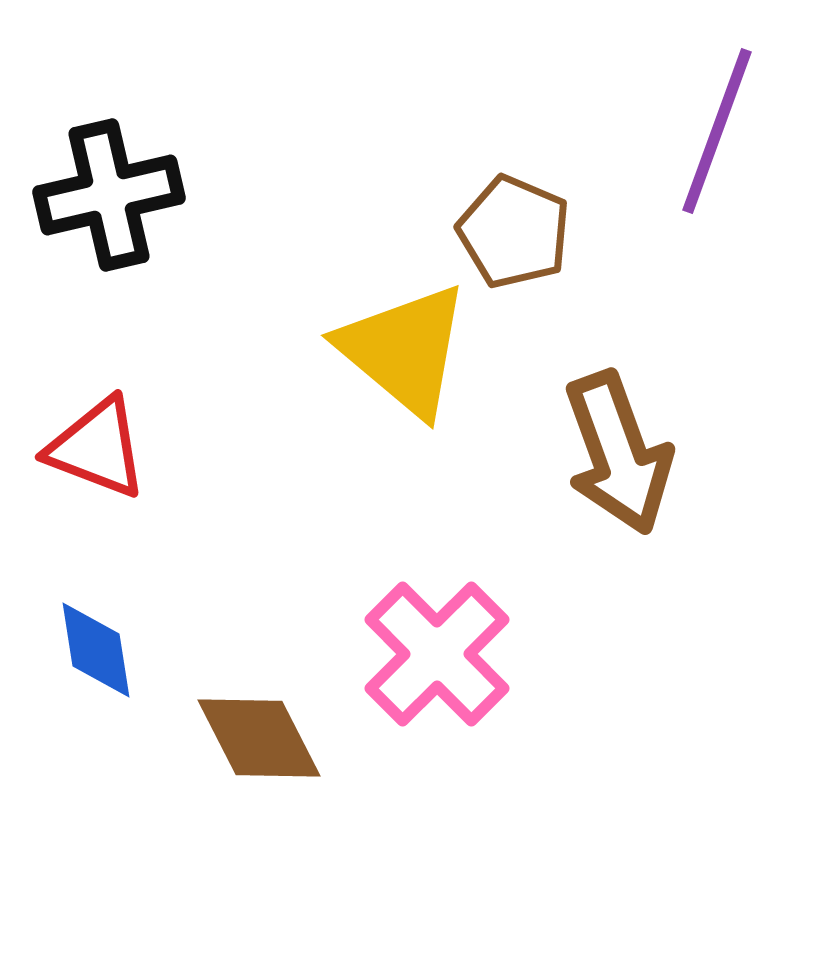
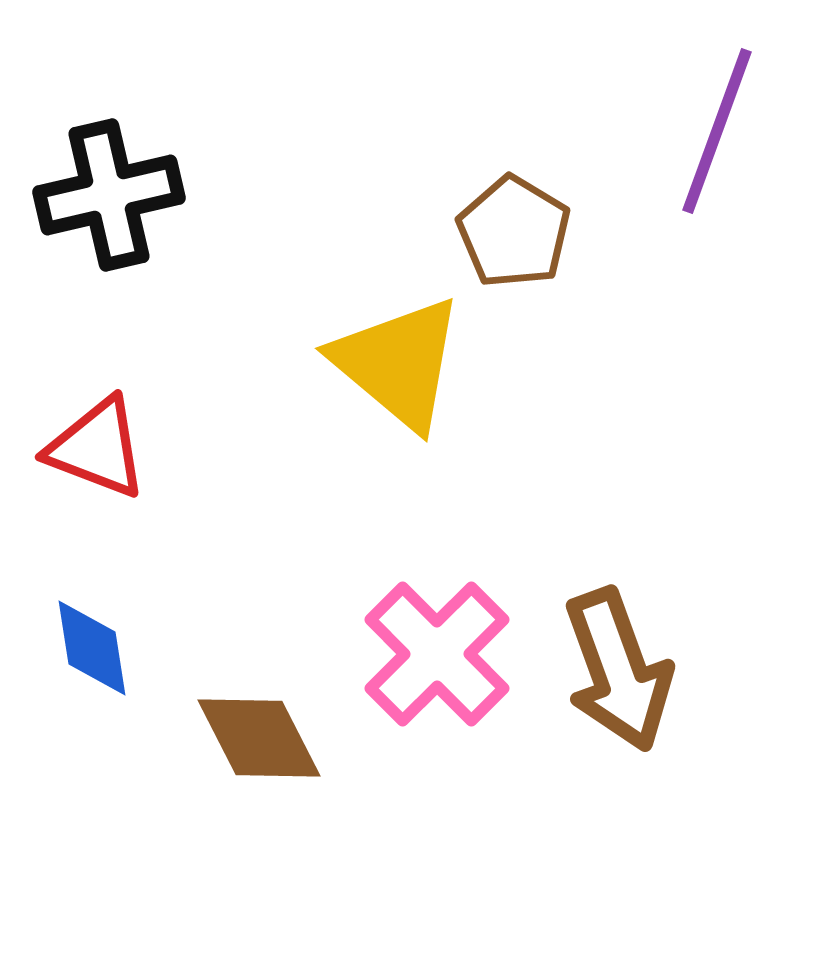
brown pentagon: rotated 8 degrees clockwise
yellow triangle: moved 6 px left, 13 px down
brown arrow: moved 217 px down
blue diamond: moved 4 px left, 2 px up
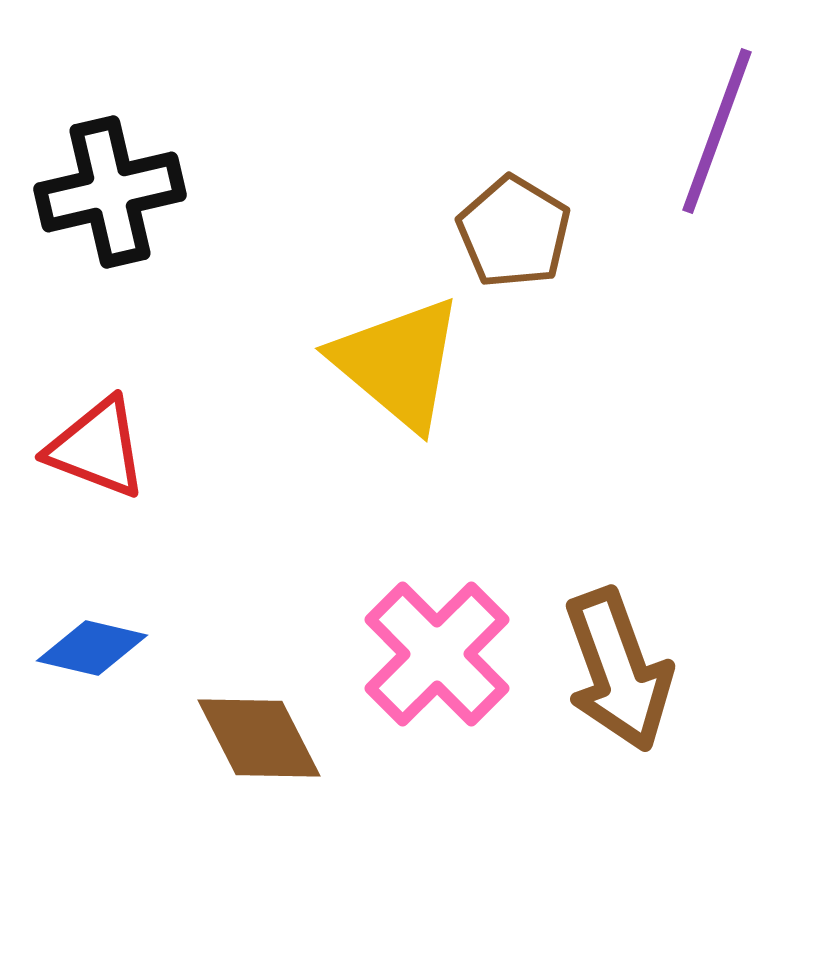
black cross: moved 1 px right, 3 px up
blue diamond: rotated 68 degrees counterclockwise
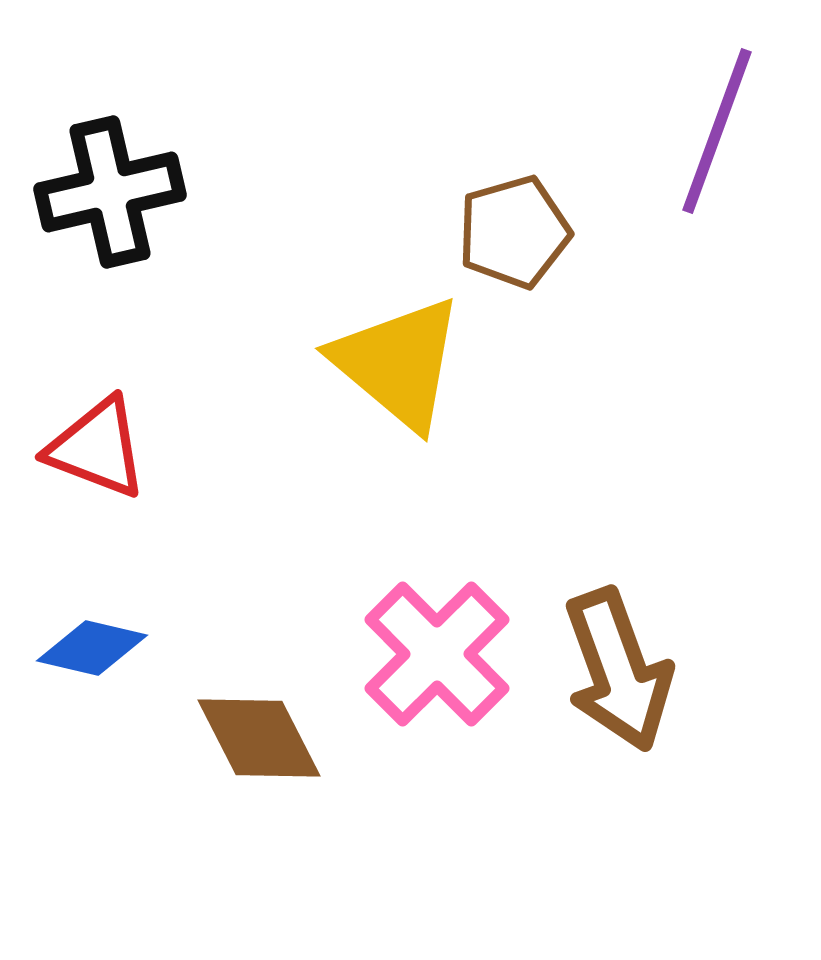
brown pentagon: rotated 25 degrees clockwise
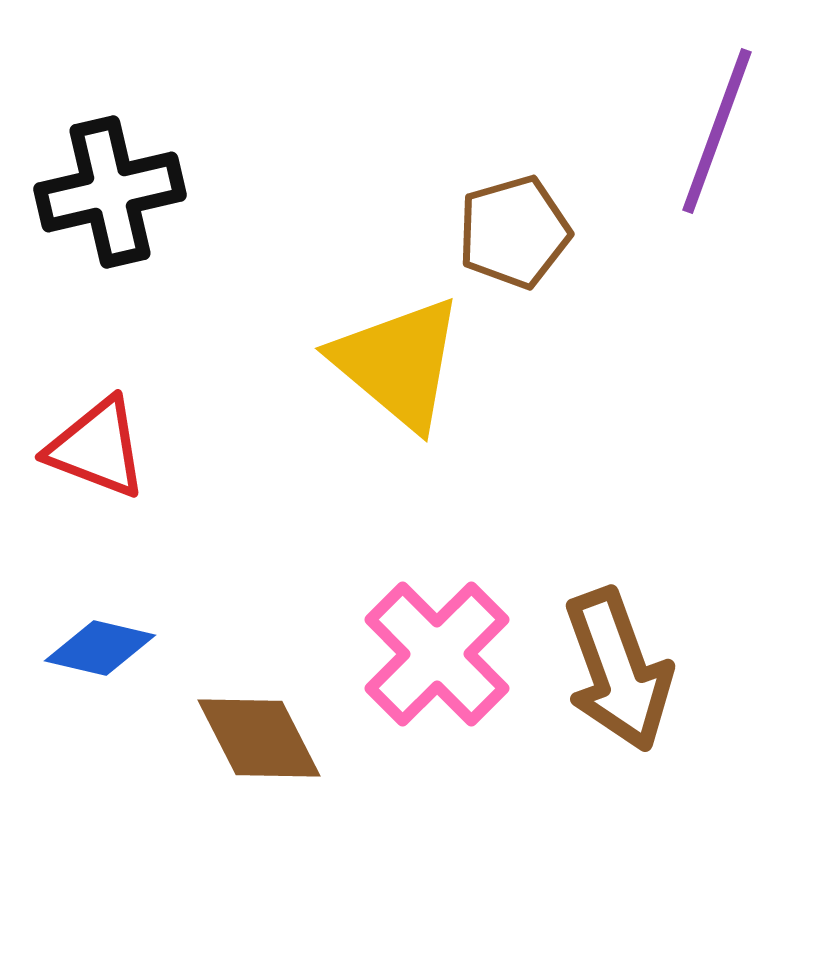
blue diamond: moved 8 px right
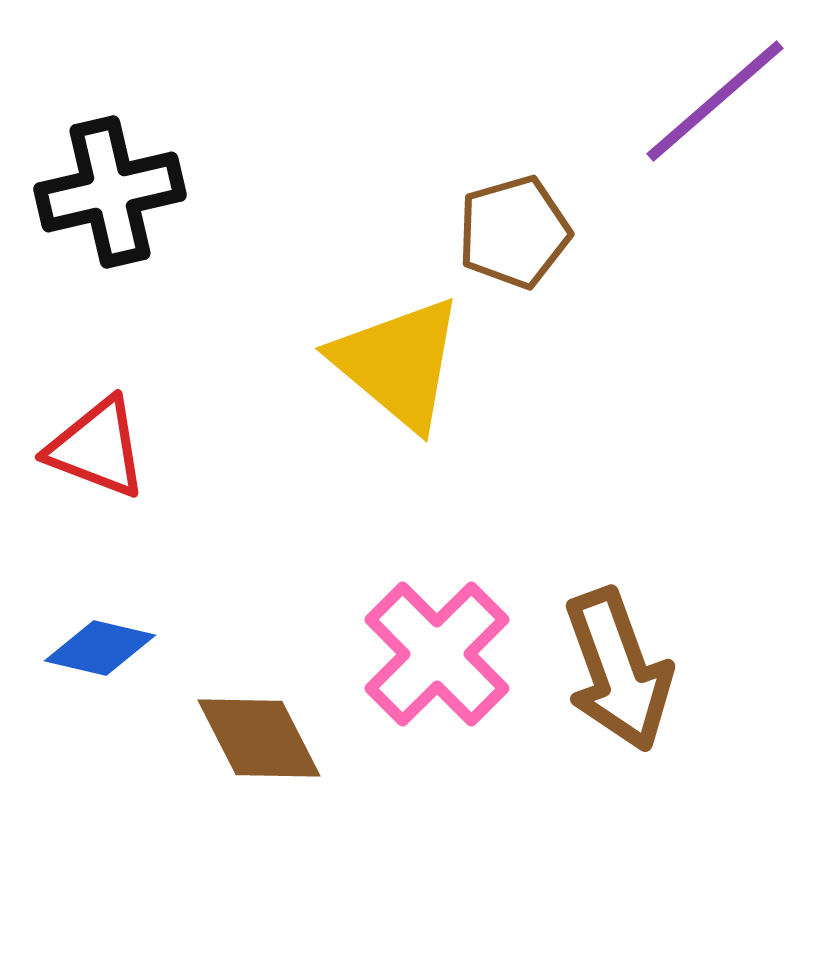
purple line: moved 2 px left, 30 px up; rotated 29 degrees clockwise
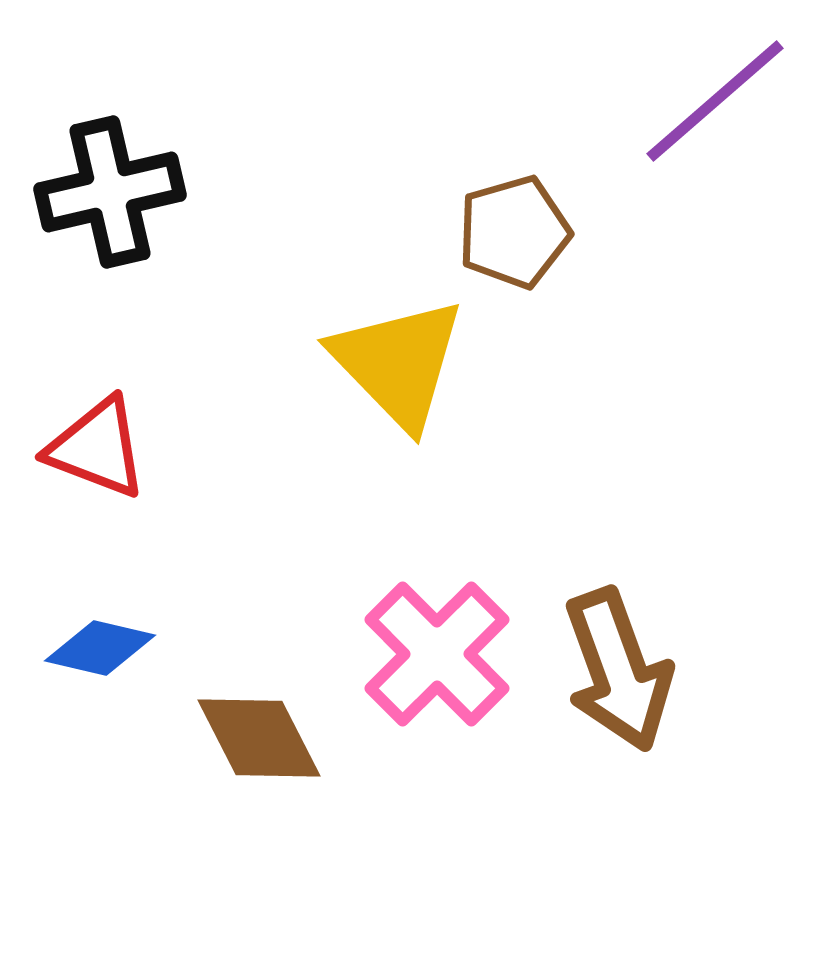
yellow triangle: rotated 6 degrees clockwise
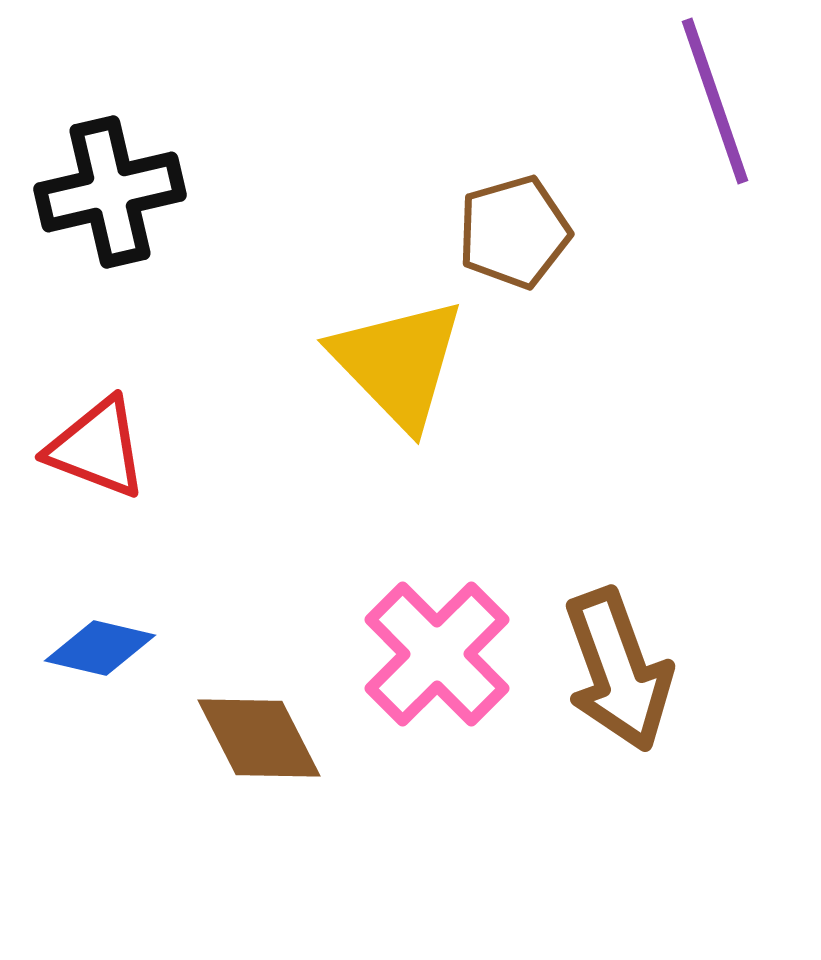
purple line: rotated 68 degrees counterclockwise
